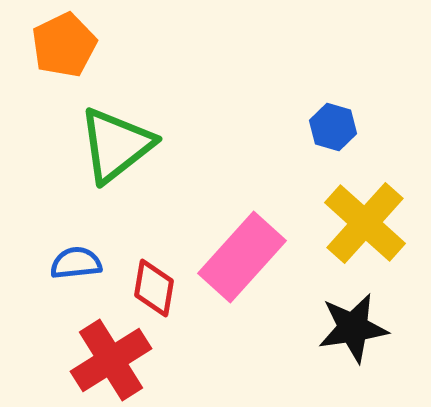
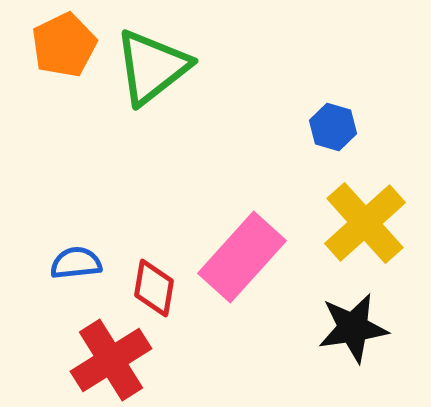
green triangle: moved 36 px right, 78 px up
yellow cross: rotated 6 degrees clockwise
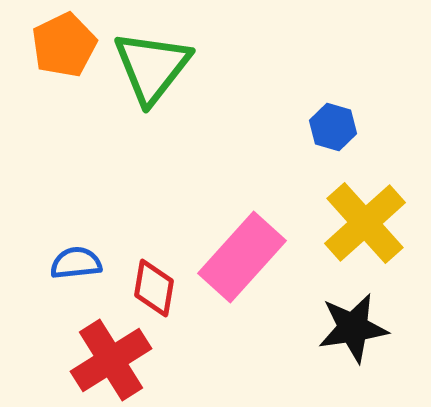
green triangle: rotated 14 degrees counterclockwise
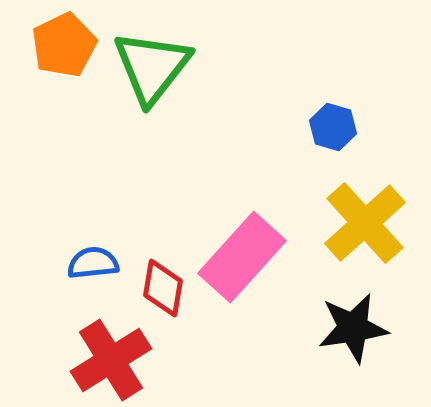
blue semicircle: moved 17 px right
red diamond: moved 9 px right
